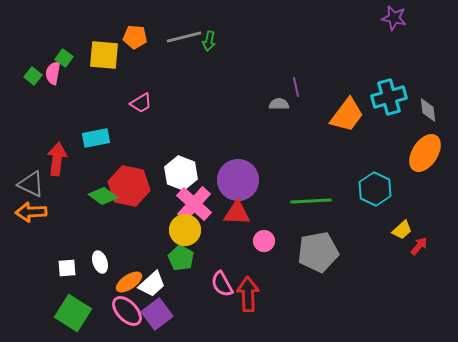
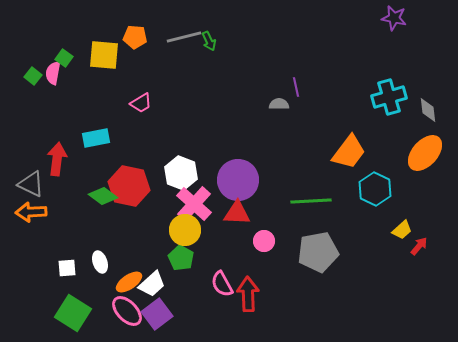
green arrow at (209, 41): rotated 36 degrees counterclockwise
orange trapezoid at (347, 115): moved 2 px right, 37 px down
orange ellipse at (425, 153): rotated 9 degrees clockwise
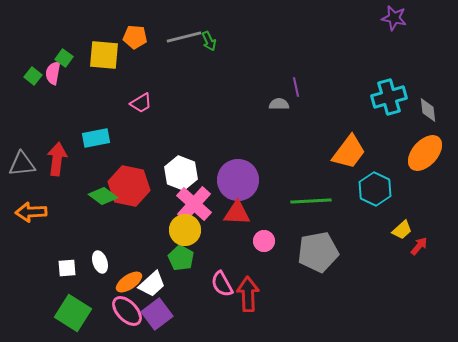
gray triangle at (31, 184): moved 9 px left, 20 px up; rotated 32 degrees counterclockwise
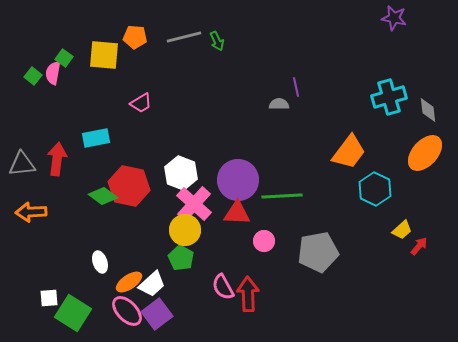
green arrow at (209, 41): moved 8 px right
green line at (311, 201): moved 29 px left, 5 px up
white square at (67, 268): moved 18 px left, 30 px down
pink semicircle at (222, 284): moved 1 px right, 3 px down
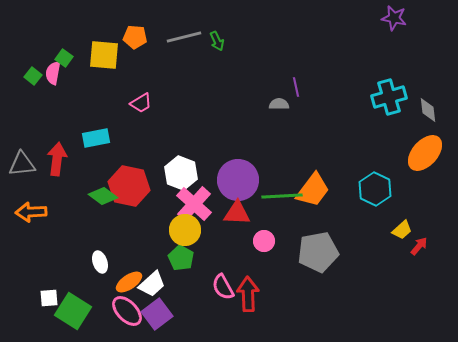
orange trapezoid at (349, 152): moved 36 px left, 38 px down
green square at (73, 313): moved 2 px up
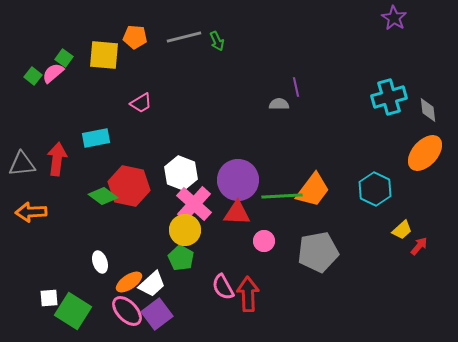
purple star at (394, 18): rotated 20 degrees clockwise
pink semicircle at (53, 73): rotated 40 degrees clockwise
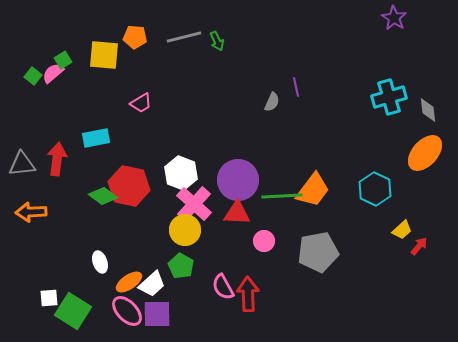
green square at (64, 58): moved 1 px left, 2 px down; rotated 24 degrees clockwise
gray semicircle at (279, 104): moved 7 px left, 2 px up; rotated 114 degrees clockwise
green pentagon at (181, 258): moved 8 px down
purple square at (157, 314): rotated 36 degrees clockwise
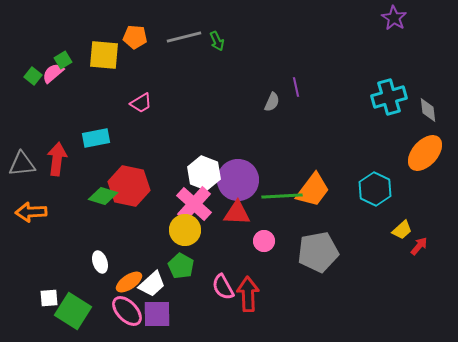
white hexagon at (181, 173): moved 23 px right
green diamond at (103, 196): rotated 20 degrees counterclockwise
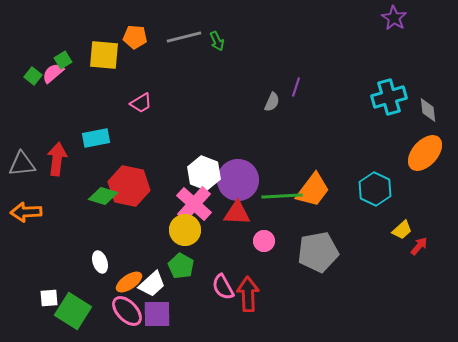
purple line at (296, 87): rotated 30 degrees clockwise
orange arrow at (31, 212): moved 5 px left
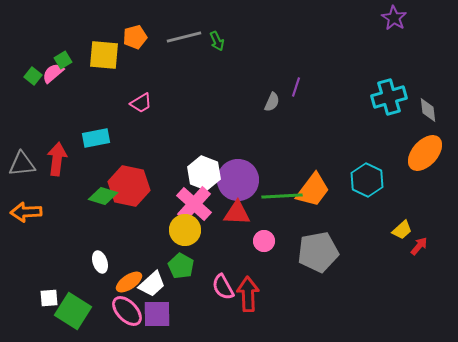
orange pentagon at (135, 37): rotated 20 degrees counterclockwise
cyan hexagon at (375, 189): moved 8 px left, 9 px up
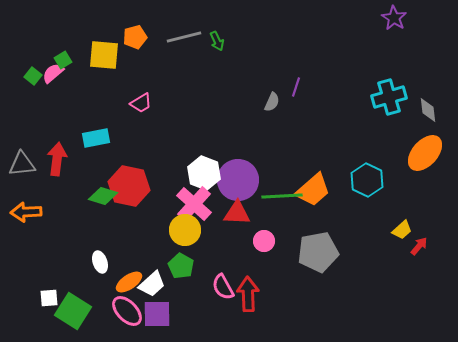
orange trapezoid at (313, 190): rotated 12 degrees clockwise
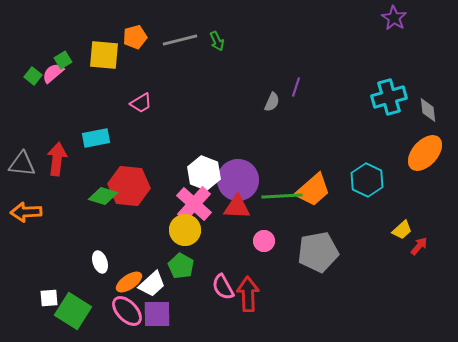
gray line at (184, 37): moved 4 px left, 3 px down
gray triangle at (22, 164): rotated 12 degrees clockwise
red hexagon at (129, 186): rotated 6 degrees counterclockwise
red triangle at (237, 213): moved 6 px up
